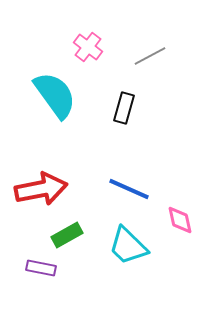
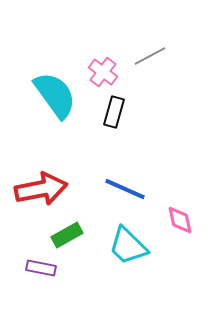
pink cross: moved 15 px right, 25 px down
black rectangle: moved 10 px left, 4 px down
blue line: moved 4 px left
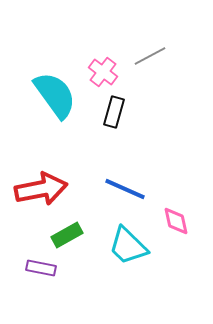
pink diamond: moved 4 px left, 1 px down
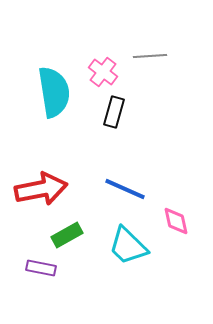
gray line: rotated 24 degrees clockwise
cyan semicircle: moved 1 px left, 3 px up; rotated 27 degrees clockwise
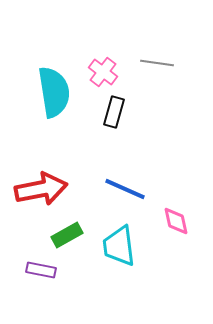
gray line: moved 7 px right, 7 px down; rotated 12 degrees clockwise
cyan trapezoid: moved 9 px left; rotated 39 degrees clockwise
purple rectangle: moved 2 px down
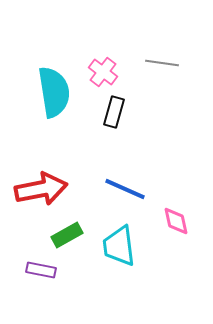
gray line: moved 5 px right
